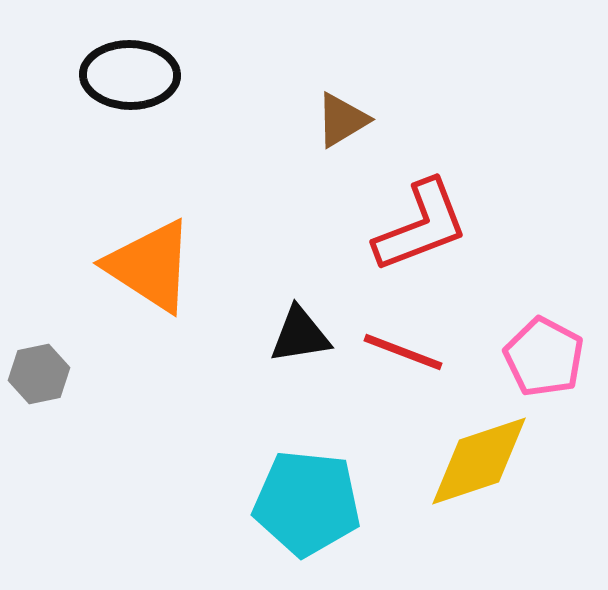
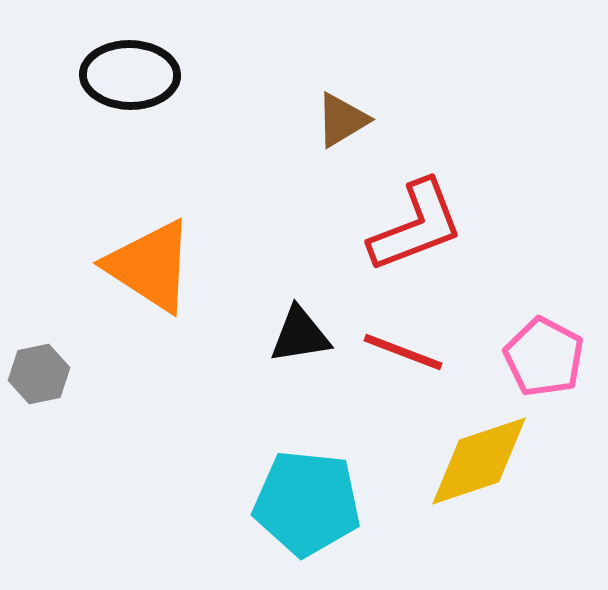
red L-shape: moved 5 px left
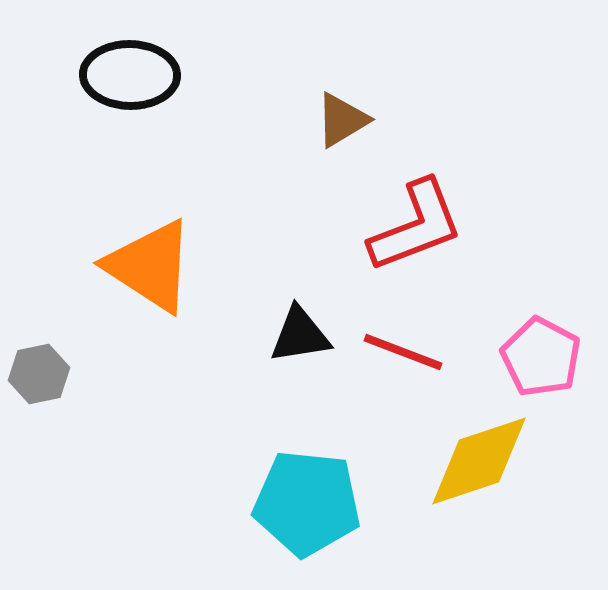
pink pentagon: moved 3 px left
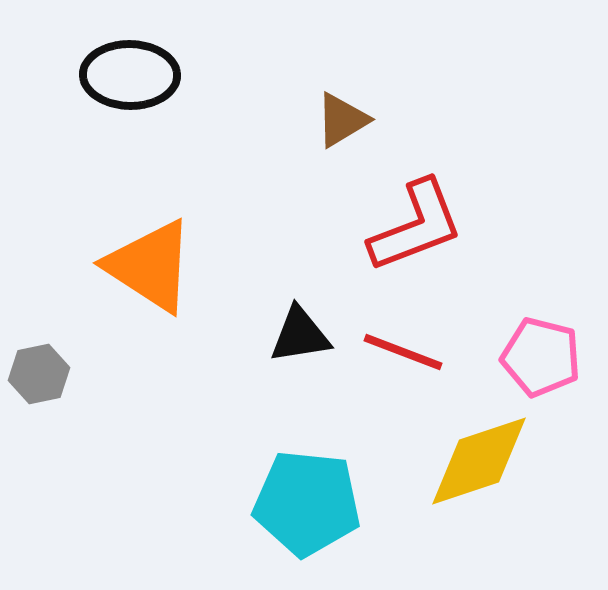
pink pentagon: rotated 14 degrees counterclockwise
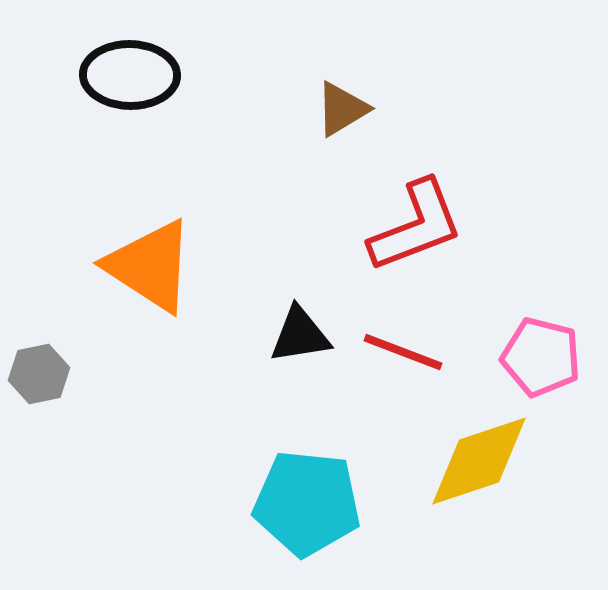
brown triangle: moved 11 px up
